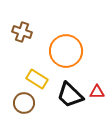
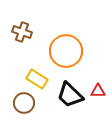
red triangle: moved 1 px right, 1 px up
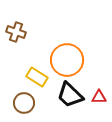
brown cross: moved 6 px left
orange circle: moved 1 px right, 9 px down
yellow rectangle: moved 2 px up
red triangle: moved 1 px right, 6 px down
